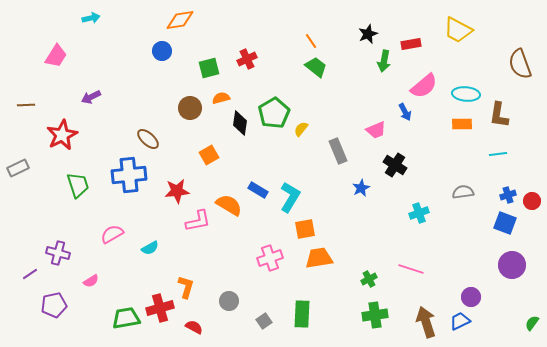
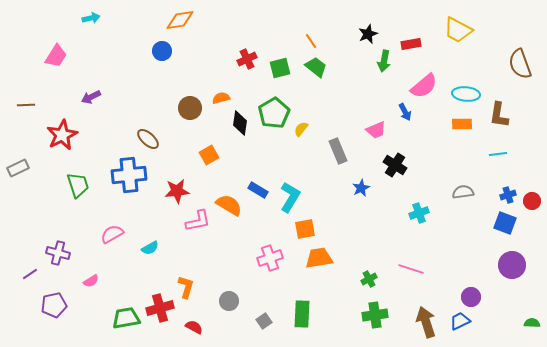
green square at (209, 68): moved 71 px right
green semicircle at (532, 323): rotated 56 degrees clockwise
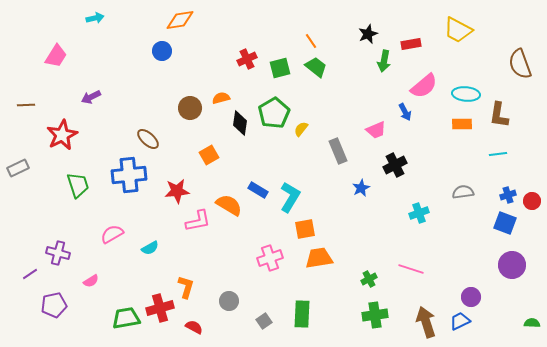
cyan arrow at (91, 18): moved 4 px right
black cross at (395, 165): rotated 30 degrees clockwise
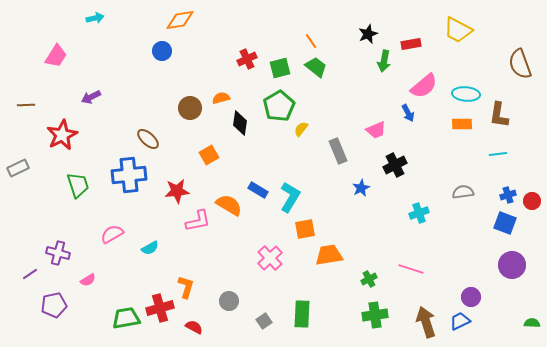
blue arrow at (405, 112): moved 3 px right, 1 px down
green pentagon at (274, 113): moved 5 px right, 7 px up
pink cross at (270, 258): rotated 25 degrees counterclockwise
orange trapezoid at (319, 258): moved 10 px right, 3 px up
pink semicircle at (91, 281): moved 3 px left, 1 px up
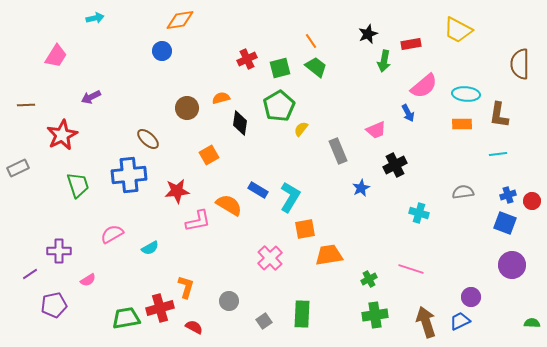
brown semicircle at (520, 64): rotated 20 degrees clockwise
brown circle at (190, 108): moved 3 px left
cyan cross at (419, 213): rotated 36 degrees clockwise
purple cross at (58, 253): moved 1 px right, 2 px up; rotated 15 degrees counterclockwise
